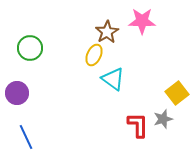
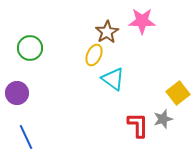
yellow square: moved 1 px right
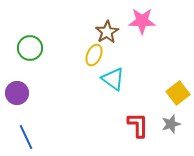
gray star: moved 8 px right, 5 px down
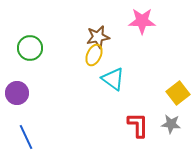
brown star: moved 9 px left, 5 px down; rotated 20 degrees clockwise
gray star: rotated 24 degrees clockwise
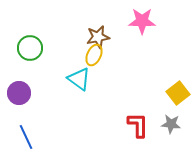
cyan triangle: moved 34 px left
purple circle: moved 2 px right
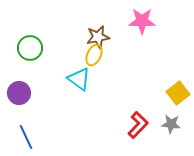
red L-shape: rotated 44 degrees clockwise
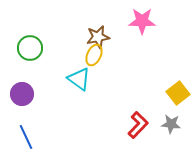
purple circle: moved 3 px right, 1 px down
